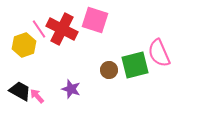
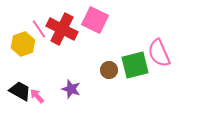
pink square: rotated 8 degrees clockwise
yellow hexagon: moved 1 px left, 1 px up
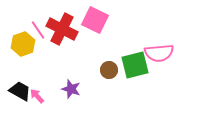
pink line: moved 1 px left, 1 px down
pink semicircle: rotated 72 degrees counterclockwise
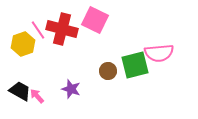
red cross: rotated 12 degrees counterclockwise
brown circle: moved 1 px left, 1 px down
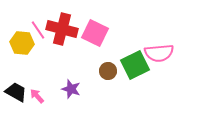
pink square: moved 13 px down
yellow hexagon: moved 1 px left, 1 px up; rotated 25 degrees clockwise
green square: rotated 12 degrees counterclockwise
black trapezoid: moved 4 px left, 1 px down
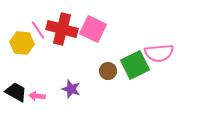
pink square: moved 2 px left, 4 px up
pink arrow: rotated 42 degrees counterclockwise
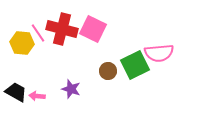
pink line: moved 3 px down
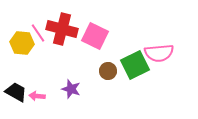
pink square: moved 2 px right, 7 px down
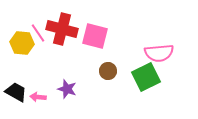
pink square: rotated 12 degrees counterclockwise
green square: moved 11 px right, 12 px down
purple star: moved 4 px left
pink arrow: moved 1 px right, 1 px down
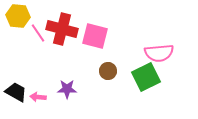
yellow hexagon: moved 4 px left, 27 px up
purple star: rotated 18 degrees counterclockwise
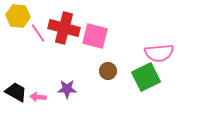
red cross: moved 2 px right, 1 px up
